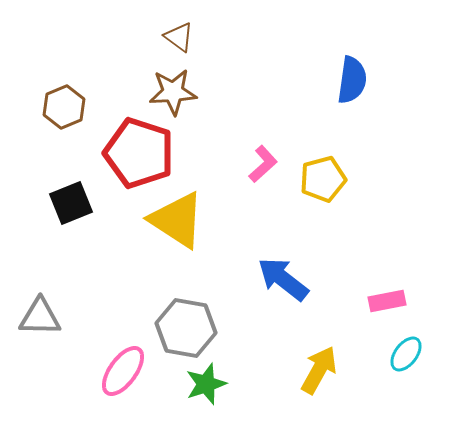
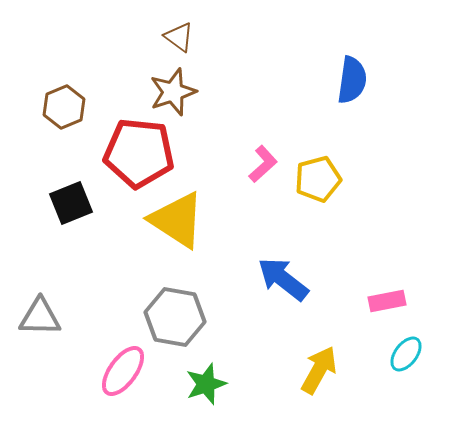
brown star: rotated 15 degrees counterclockwise
red pentagon: rotated 12 degrees counterclockwise
yellow pentagon: moved 5 px left
gray hexagon: moved 11 px left, 11 px up
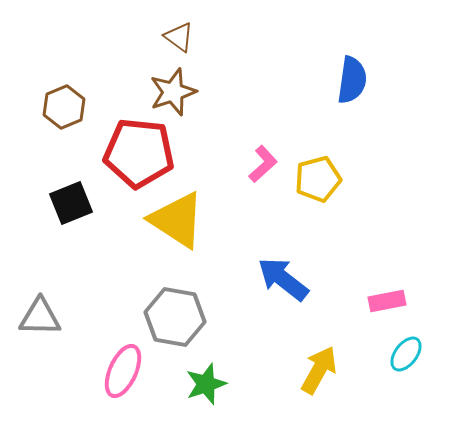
pink ellipse: rotated 12 degrees counterclockwise
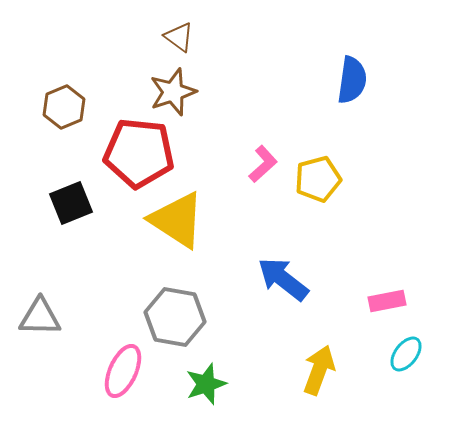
yellow arrow: rotated 9 degrees counterclockwise
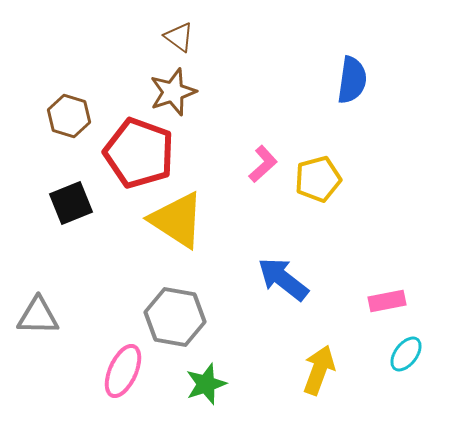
brown hexagon: moved 5 px right, 9 px down; rotated 21 degrees counterclockwise
red pentagon: rotated 14 degrees clockwise
gray triangle: moved 2 px left, 1 px up
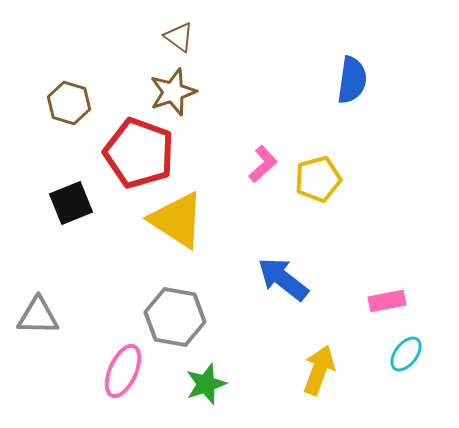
brown hexagon: moved 13 px up
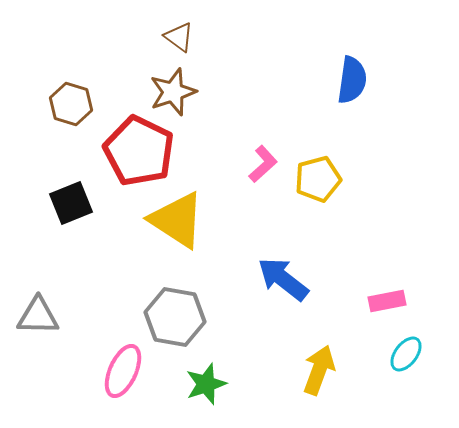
brown hexagon: moved 2 px right, 1 px down
red pentagon: moved 2 px up; rotated 6 degrees clockwise
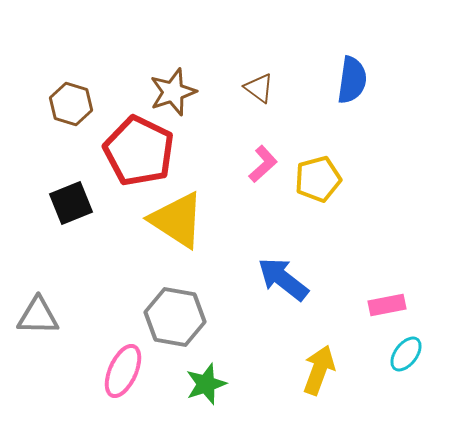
brown triangle: moved 80 px right, 51 px down
pink rectangle: moved 4 px down
